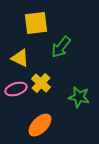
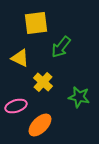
yellow cross: moved 2 px right, 1 px up
pink ellipse: moved 17 px down
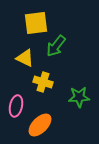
green arrow: moved 5 px left, 1 px up
yellow triangle: moved 5 px right
yellow cross: rotated 24 degrees counterclockwise
green star: rotated 15 degrees counterclockwise
pink ellipse: rotated 60 degrees counterclockwise
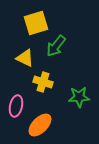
yellow square: rotated 10 degrees counterclockwise
